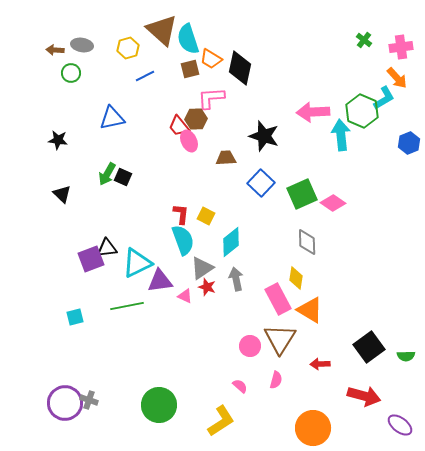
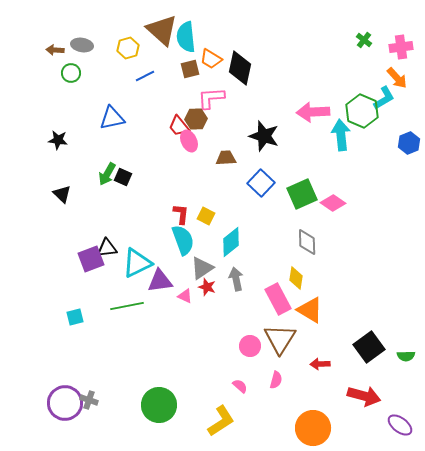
cyan semicircle at (188, 39): moved 2 px left, 2 px up; rotated 12 degrees clockwise
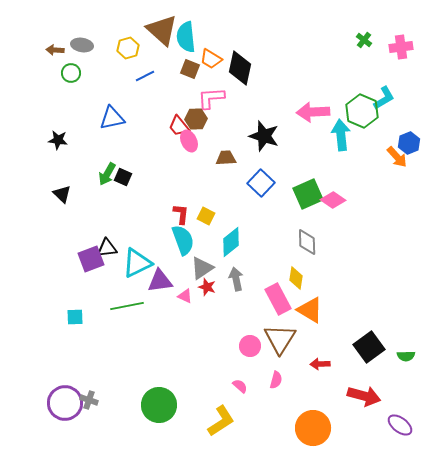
brown square at (190, 69): rotated 36 degrees clockwise
orange arrow at (397, 78): moved 79 px down
green square at (302, 194): moved 6 px right
pink diamond at (333, 203): moved 3 px up
cyan square at (75, 317): rotated 12 degrees clockwise
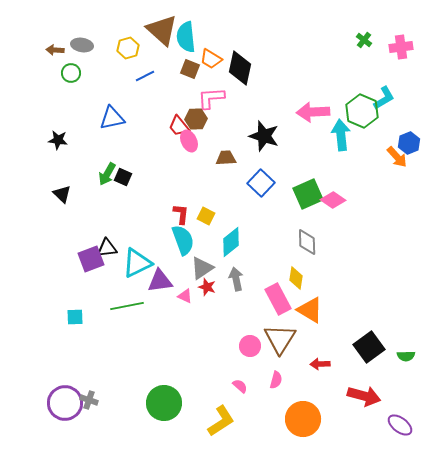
green circle at (159, 405): moved 5 px right, 2 px up
orange circle at (313, 428): moved 10 px left, 9 px up
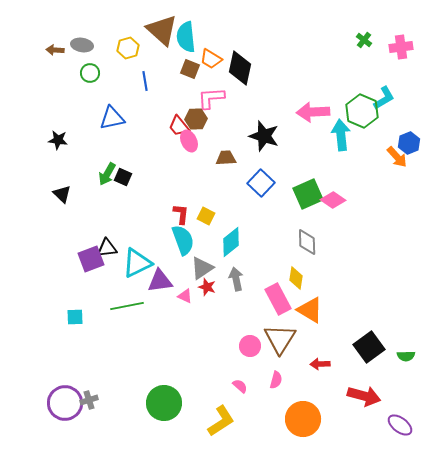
green circle at (71, 73): moved 19 px right
blue line at (145, 76): moved 5 px down; rotated 72 degrees counterclockwise
gray cross at (89, 400): rotated 36 degrees counterclockwise
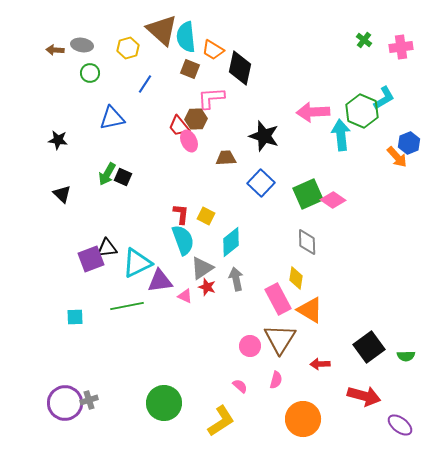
orange trapezoid at (211, 59): moved 2 px right, 9 px up
blue line at (145, 81): moved 3 px down; rotated 42 degrees clockwise
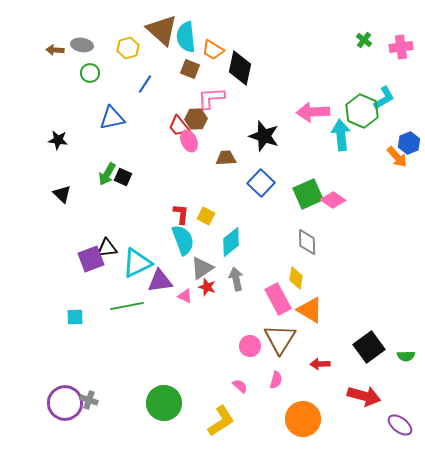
gray cross at (89, 400): rotated 36 degrees clockwise
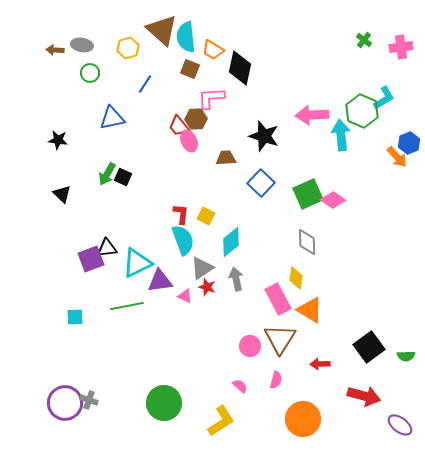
pink arrow at (313, 112): moved 1 px left, 3 px down
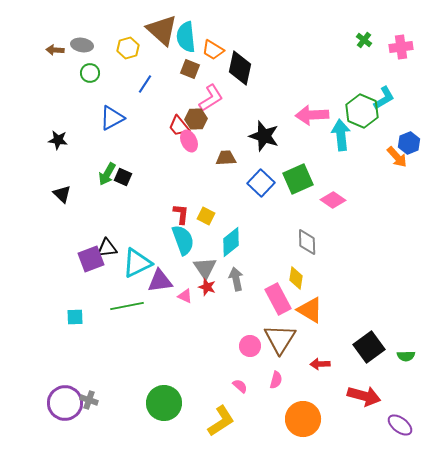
pink L-shape at (211, 98): rotated 152 degrees clockwise
blue triangle at (112, 118): rotated 16 degrees counterclockwise
green square at (308, 194): moved 10 px left, 15 px up
gray triangle at (202, 268): moved 3 px right; rotated 30 degrees counterclockwise
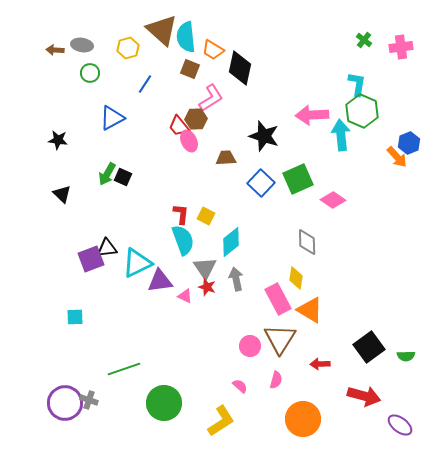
cyan L-shape at (384, 98): moved 27 px left, 14 px up; rotated 50 degrees counterclockwise
green line at (127, 306): moved 3 px left, 63 px down; rotated 8 degrees counterclockwise
